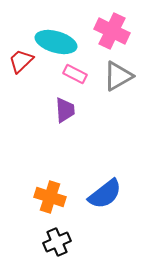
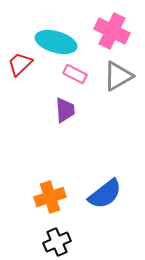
red trapezoid: moved 1 px left, 3 px down
orange cross: rotated 36 degrees counterclockwise
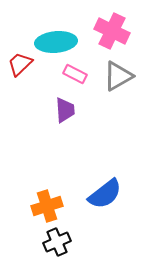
cyan ellipse: rotated 21 degrees counterclockwise
orange cross: moved 3 px left, 9 px down
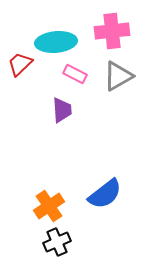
pink cross: rotated 32 degrees counterclockwise
purple trapezoid: moved 3 px left
orange cross: moved 2 px right; rotated 16 degrees counterclockwise
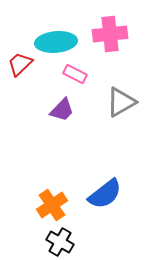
pink cross: moved 2 px left, 3 px down
gray triangle: moved 3 px right, 26 px down
purple trapezoid: rotated 48 degrees clockwise
orange cross: moved 3 px right, 1 px up
black cross: moved 3 px right; rotated 36 degrees counterclockwise
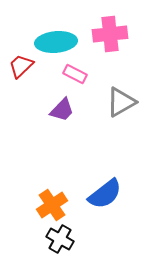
red trapezoid: moved 1 px right, 2 px down
black cross: moved 3 px up
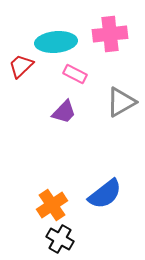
purple trapezoid: moved 2 px right, 2 px down
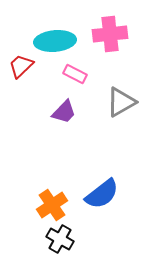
cyan ellipse: moved 1 px left, 1 px up
blue semicircle: moved 3 px left
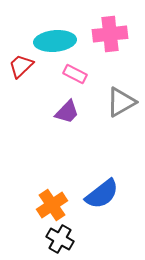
purple trapezoid: moved 3 px right
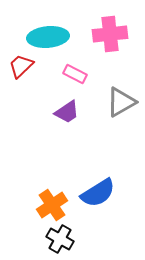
cyan ellipse: moved 7 px left, 4 px up
purple trapezoid: rotated 12 degrees clockwise
blue semicircle: moved 4 px left, 1 px up; rotated 6 degrees clockwise
